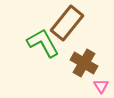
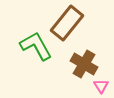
green L-shape: moved 7 px left, 3 px down
brown cross: moved 1 px down
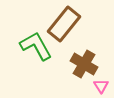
brown rectangle: moved 3 px left, 1 px down
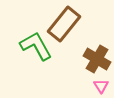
brown cross: moved 13 px right, 5 px up
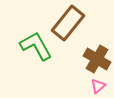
brown rectangle: moved 4 px right, 1 px up
pink triangle: moved 3 px left; rotated 21 degrees clockwise
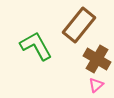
brown rectangle: moved 11 px right, 2 px down
pink triangle: moved 2 px left, 1 px up
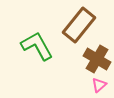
green L-shape: moved 1 px right
pink triangle: moved 3 px right
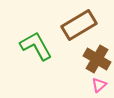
brown rectangle: rotated 20 degrees clockwise
green L-shape: moved 1 px left
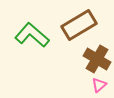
green L-shape: moved 4 px left, 11 px up; rotated 20 degrees counterclockwise
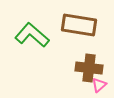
brown rectangle: rotated 40 degrees clockwise
brown cross: moved 8 px left, 9 px down; rotated 24 degrees counterclockwise
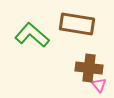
brown rectangle: moved 2 px left, 1 px up
pink triangle: rotated 28 degrees counterclockwise
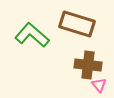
brown rectangle: rotated 8 degrees clockwise
brown cross: moved 1 px left, 3 px up
